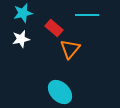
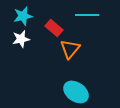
cyan star: moved 3 px down
cyan ellipse: moved 16 px right; rotated 10 degrees counterclockwise
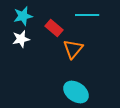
orange triangle: moved 3 px right
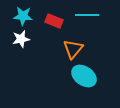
cyan star: rotated 18 degrees clockwise
red rectangle: moved 7 px up; rotated 18 degrees counterclockwise
cyan ellipse: moved 8 px right, 16 px up
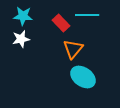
red rectangle: moved 7 px right, 2 px down; rotated 24 degrees clockwise
cyan ellipse: moved 1 px left, 1 px down
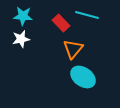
cyan line: rotated 15 degrees clockwise
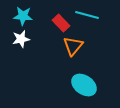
orange triangle: moved 3 px up
cyan ellipse: moved 1 px right, 8 px down
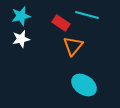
cyan star: moved 2 px left; rotated 18 degrees counterclockwise
red rectangle: rotated 12 degrees counterclockwise
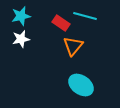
cyan line: moved 2 px left, 1 px down
cyan ellipse: moved 3 px left
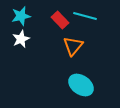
red rectangle: moved 1 px left, 3 px up; rotated 12 degrees clockwise
white star: rotated 12 degrees counterclockwise
